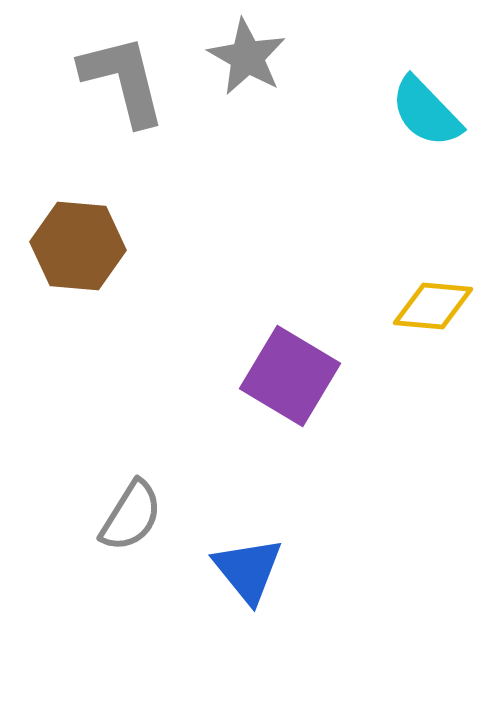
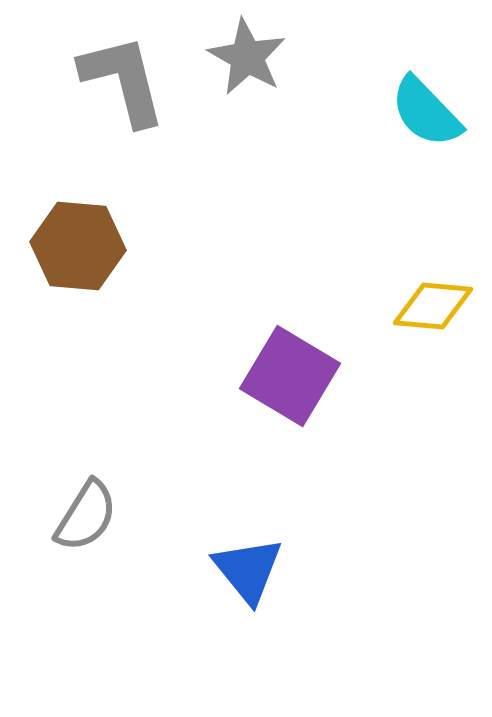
gray semicircle: moved 45 px left
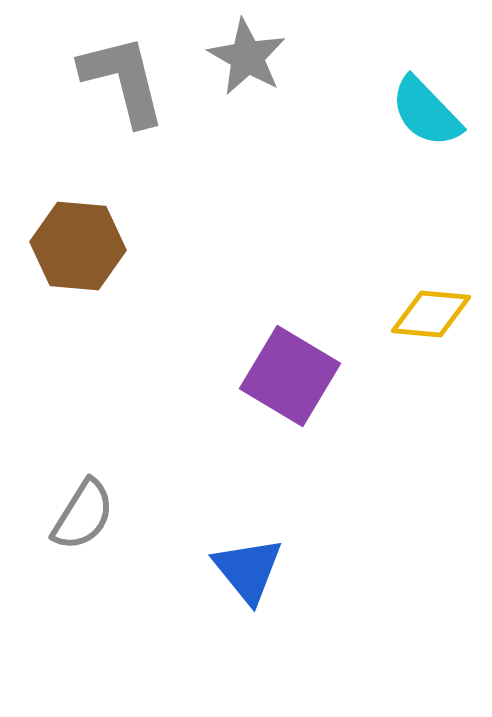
yellow diamond: moved 2 px left, 8 px down
gray semicircle: moved 3 px left, 1 px up
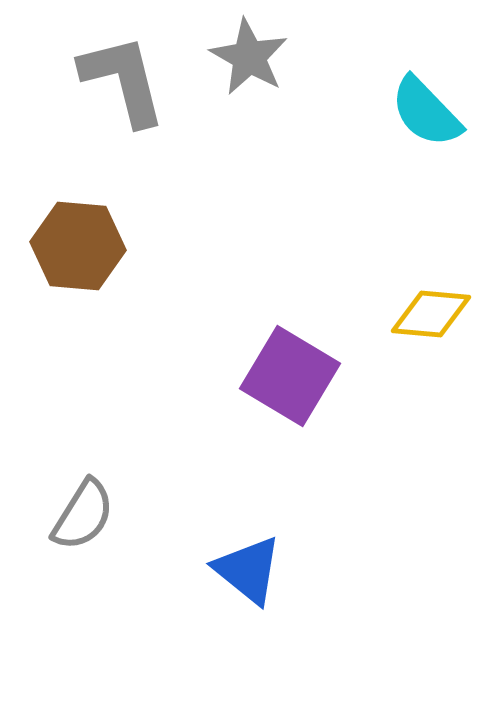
gray star: moved 2 px right
blue triangle: rotated 12 degrees counterclockwise
